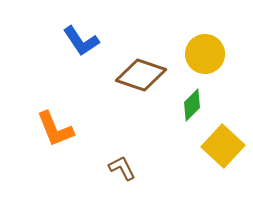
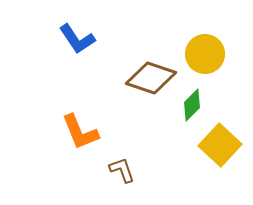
blue L-shape: moved 4 px left, 2 px up
brown diamond: moved 10 px right, 3 px down
orange L-shape: moved 25 px right, 3 px down
yellow square: moved 3 px left, 1 px up
brown L-shape: moved 2 px down; rotated 8 degrees clockwise
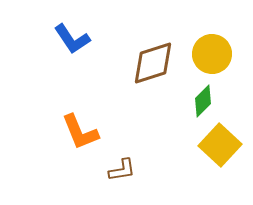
blue L-shape: moved 5 px left
yellow circle: moved 7 px right
brown diamond: moved 2 px right, 15 px up; rotated 36 degrees counterclockwise
green diamond: moved 11 px right, 4 px up
brown L-shape: rotated 100 degrees clockwise
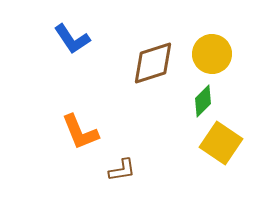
yellow square: moved 1 px right, 2 px up; rotated 9 degrees counterclockwise
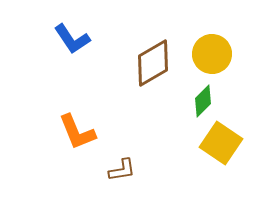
brown diamond: rotated 12 degrees counterclockwise
orange L-shape: moved 3 px left
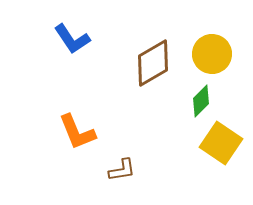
green diamond: moved 2 px left
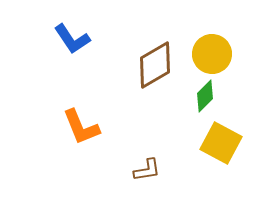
brown diamond: moved 2 px right, 2 px down
green diamond: moved 4 px right, 5 px up
orange L-shape: moved 4 px right, 5 px up
yellow square: rotated 6 degrees counterclockwise
brown L-shape: moved 25 px right
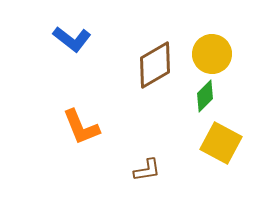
blue L-shape: rotated 18 degrees counterclockwise
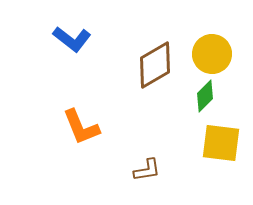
yellow square: rotated 21 degrees counterclockwise
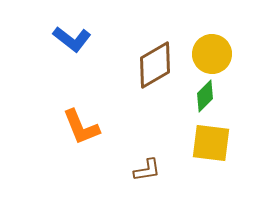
yellow square: moved 10 px left
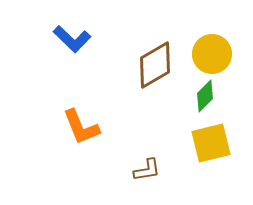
blue L-shape: rotated 6 degrees clockwise
yellow square: rotated 21 degrees counterclockwise
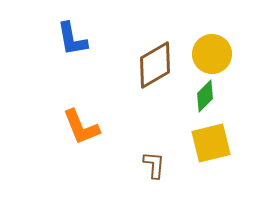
blue L-shape: rotated 36 degrees clockwise
brown L-shape: moved 7 px right, 5 px up; rotated 76 degrees counterclockwise
